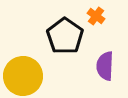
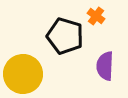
black pentagon: rotated 18 degrees counterclockwise
yellow circle: moved 2 px up
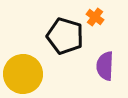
orange cross: moved 1 px left, 1 px down
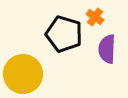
black pentagon: moved 1 px left, 2 px up
purple semicircle: moved 2 px right, 17 px up
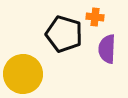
orange cross: rotated 30 degrees counterclockwise
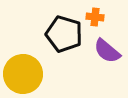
purple semicircle: moved 2 px down; rotated 52 degrees counterclockwise
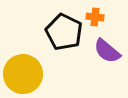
black pentagon: moved 2 px up; rotated 9 degrees clockwise
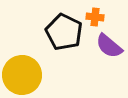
purple semicircle: moved 2 px right, 5 px up
yellow circle: moved 1 px left, 1 px down
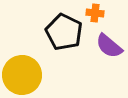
orange cross: moved 4 px up
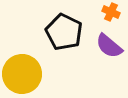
orange cross: moved 16 px right, 1 px up; rotated 18 degrees clockwise
yellow circle: moved 1 px up
